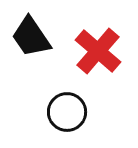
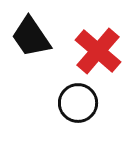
black circle: moved 11 px right, 9 px up
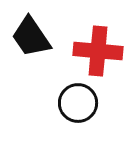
red cross: rotated 36 degrees counterclockwise
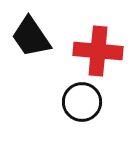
black circle: moved 4 px right, 1 px up
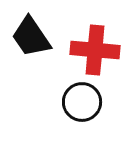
red cross: moved 3 px left, 1 px up
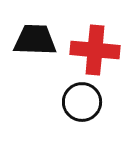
black trapezoid: moved 4 px right, 3 px down; rotated 126 degrees clockwise
